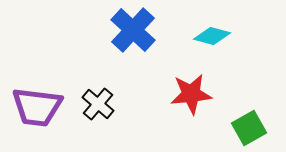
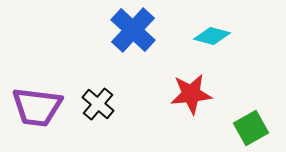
green square: moved 2 px right
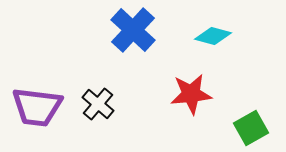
cyan diamond: moved 1 px right
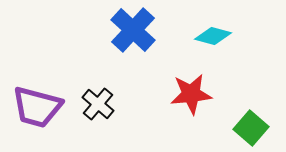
purple trapezoid: rotated 8 degrees clockwise
green square: rotated 20 degrees counterclockwise
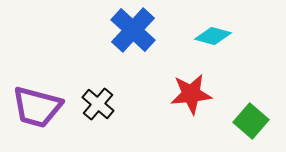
green square: moved 7 px up
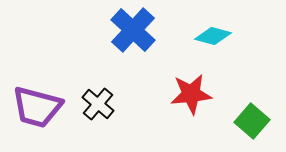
green square: moved 1 px right
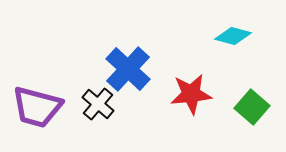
blue cross: moved 5 px left, 39 px down
cyan diamond: moved 20 px right
green square: moved 14 px up
